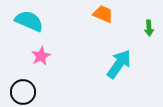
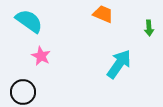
cyan semicircle: rotated 12 degrees clockwise
pink star: rotated 18 degrees counterclockwise
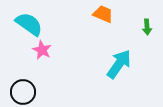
cyan semicircle: moved 3 px down
green arrow: moved 2 px left, 1 px up
pink star: moved 1 px right, 6 px up
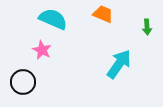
cyan semicircle: moved 24 px right, 5 px up; rotated 12 degrees counterclockwise
black circle: moved 10 px up
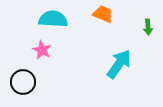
cyan semicircle: rotated 20 degrees counterclockwise
green arrow: moved 1 px right
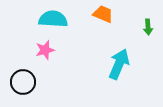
pink star: moved 3 px right; rotated 30 degrees clockwise
cyan arrow: rotated 12 degrees counterclockwise
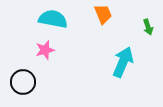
orange trapezoid: rotated 45 degrees clockwise
cyan semicircle: rotated 8 degrees clockwise
green arrow: rotated 14 degrees counterclockwise
cyan arrow: moved 4 px right, 2 px up
